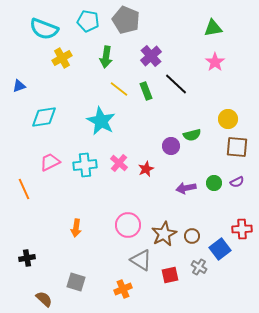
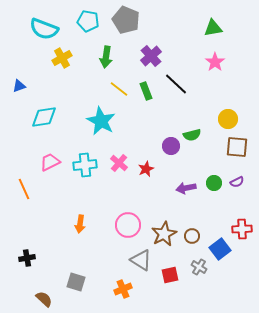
orange arrow: moved 4 px right, 4 px up
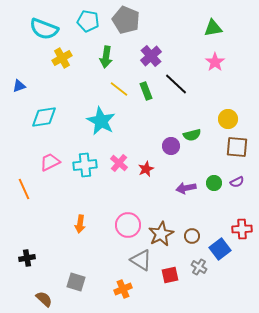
brown star: moved 3 px left
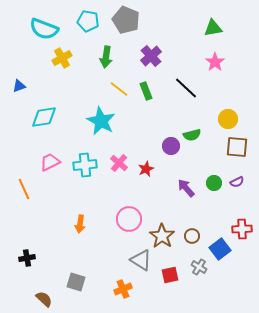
black line: moved 10 px right, 4 px down
purple arrow: rotated 60 degrees clockwise
pink circle: moved 1 px right, 6 px up
brown star: moved 1 px right, 2 px down; rotated 10 degrees counterclockwise
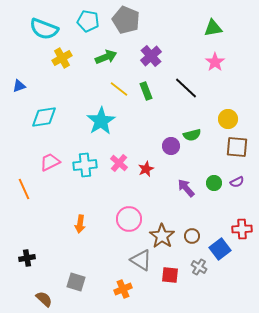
green arrow: rotated 120 degrees counterclockwise
cyan star: rotated 12 degrees clockwise
red square: rotated 18 degrees clockwise
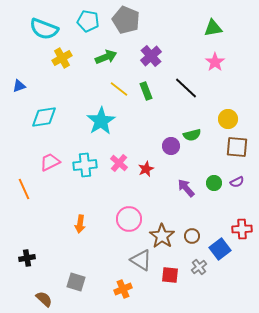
gray cross: rotated 21 degrees clockwise
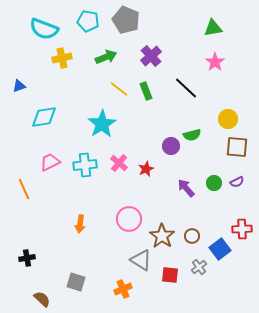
yellow cross: rotated 18 degrees clockwise
cyan star: moved 1 px right, 3 px down
brown semicircle: moved 2 px left
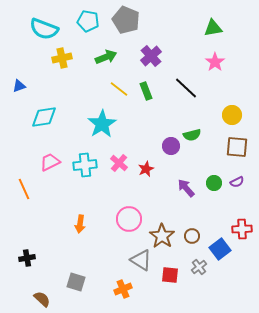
yellow circle: moved 4 px right, 4 px up
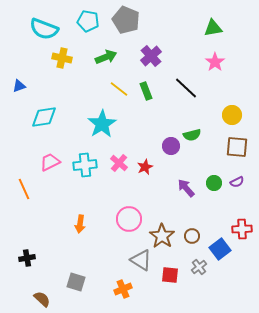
yellow cross: rotated 24 degrees clockwise
red star: moved 1 px left, 2 px up
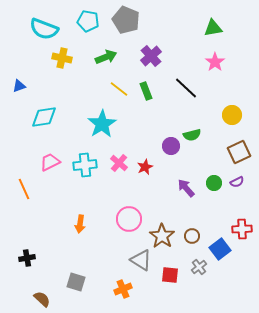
brown square: moved 2 px right, 5 px down; rotated 30 degrees counterclockwise
